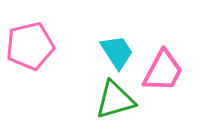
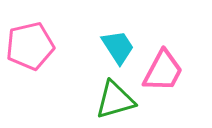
cyan trapezoid: moved 1 px right, 5 px up
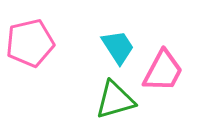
pink pentagon: moved 3 px up
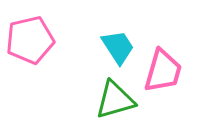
pink pentagon: moved 3 px up
pink trapezoid: rotated 12 degrees counterclockwise
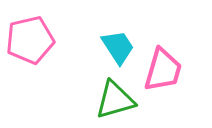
pink trapezoid: moved 1 px up
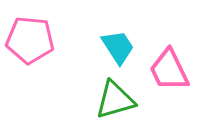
pink pentagon: rotated 18 degrees clockwise
pink trapezoid: moved 6 px right; rotated 138 degrees clockwise
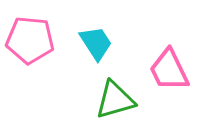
cyan trapezoid: moved 22 px left, 4 px up
